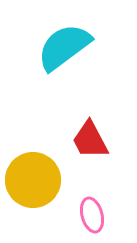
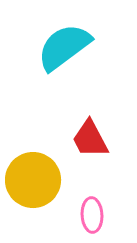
red trapezoid: moved 1 px up
pink ellipse: rotated 12 degrees clockwise
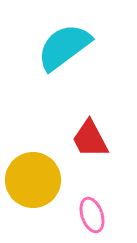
pink ellipse: rotated 16 degrees counterclockwise
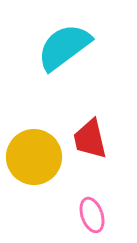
red trapezoid: rotated 15 degrees clockwise
yellow circle: moved 1 px right, 23 px up
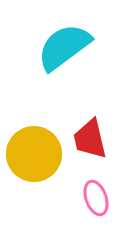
yellow circle: moved 3 px up
pink ellipse: moved 4 px right, 17 px up
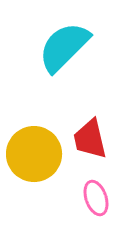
cyan semicircle: rotated 8 degrees counterclockwise
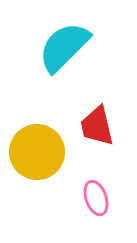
red trapezoid: moved 7 px right, 13 px up
yellow circle: moved 3 px right, 2 px up
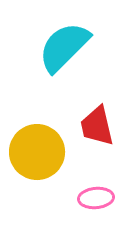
pink ellipse: rotated 76 degrees counterclockwise
